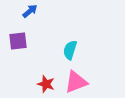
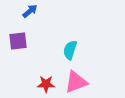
red star: rotated 18 degrees counterclockwise
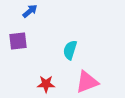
pink triangle: moved 11 px right
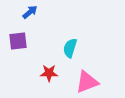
blue arrow: moved 1 px down
cyan semicircle: moved 2 px up
red star: moved 3 px right, 11 px up
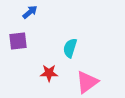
pink triangle: rotated 15 degrees counterclockwise
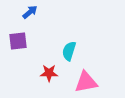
cyan semicircle: moved 1 px left, 3 px down
pink triangle: moved 1 px left; rotated 25 degrees clockwise
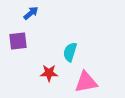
blue arrow: moved 1 px right, 1 px down
cyan semicircle: moved 1 px right, 1 px down
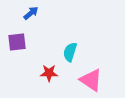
purple square: moved 1 px left, 1 px down
pink triangle: moved 5 px right, 2 px up; rotated 45 degrees clockwise
